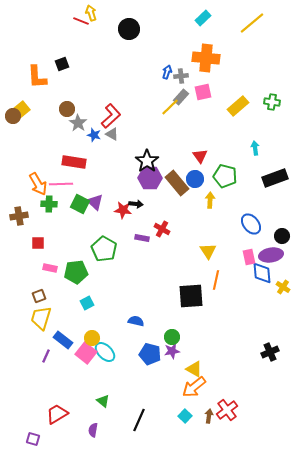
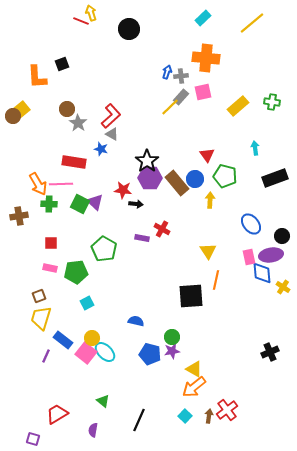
blue star at (94, 135): moved 7 px right, 14 px down
red triangle at (200, 156): moved 7 px right, 1 px up
red star at (123, 210): moved 20 px up
red square at (38, 243): moved 13 px right
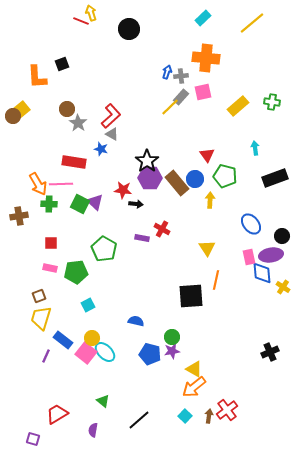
yellow triangle at (208, 251): moved 1 px left, 3 px up
cyan square at (87, 303): moved 1 px right, 2 px down
black line at (139, 420): rotated 25 degrees clockwise
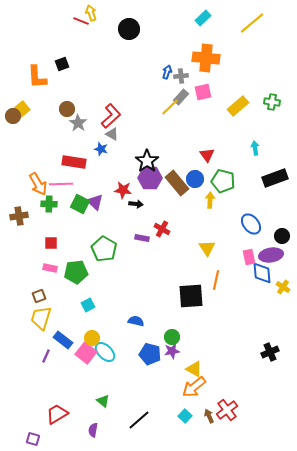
green pentagon at (225, 176): moved 2 px left, 5 px down
brown arrow at (209, 416): rotated 32 degrees counterclockwise
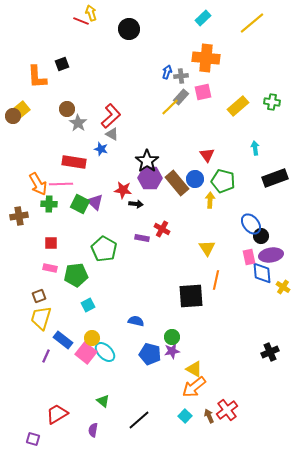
black circle at (282, 236): moved 21 px left
green pentagon at (76, 272): moved 3 px down
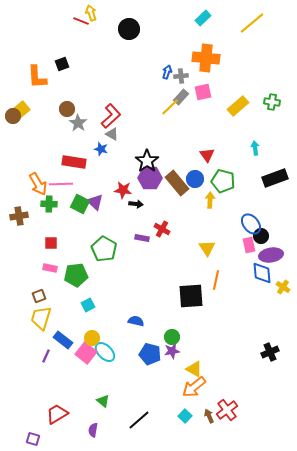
pink rectangle at (249, 257): moved 12 px up
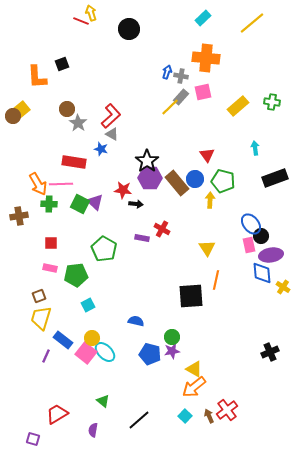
gray cross at (181, 76): rotated 16 degrees clockwise
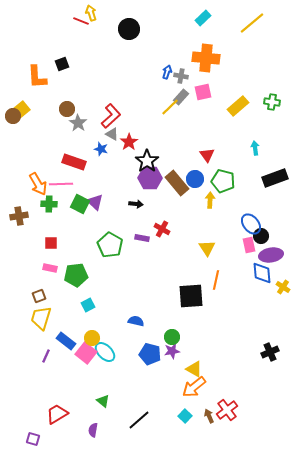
red rectangle at (74, 162): rotated 10 degrees clockwise
red star at (123, 190): moved 6 px right, 48 px up; rotated 30 degrees clockwise
green pentagon at (104, 249): moved 6 px right, 4 px up
blue rectangle at (63, 340): moved 3 px right, 1 px down
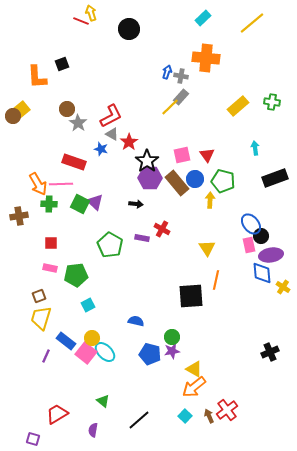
pink square at (203, 92): moved 21 px left, 63 px down
red L-shape at (111, 116): rotated 15 degrees clockwise
